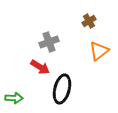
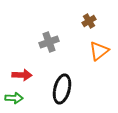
red arrow: moved 18 px left, 8 px down; rotated 30 degrees counterclockwise
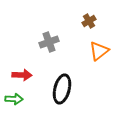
green arrow: moved 1 px down
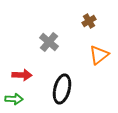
gray cross: rotated 30 degrees counterclockwise
orange triangle: moved 4 px down
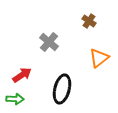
brown cross: rotated 24 degrees counterclockwise
orange triangle: moved 3 px down
red arrow: rotated 36 degrees counterclockwise
green arrow: moved 1 px right
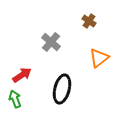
gray cross: moved 2 px right
green arrow: rotated 114 degrees counterclockwise
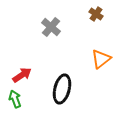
brown cross: moved 7 px right, 7 px up
gray cross: moved 15 px up
orange triangle: moved 2 px right, 1 px down
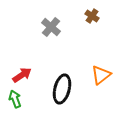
brown cross: moved 4 px left, 2 px down
orange triangle: moved 16 px down
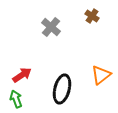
green arrow: moved 1 px right
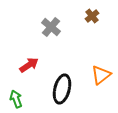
brown cross: rotated 16 degrees clockwise
red arrow: moved 7 px right, 10 px up
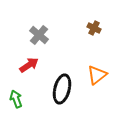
brown cross: moved 2 px right, 12 px down; rotated 24 degrees counterclockwise
gray cross: moved 12 px left, 8 px down
orange triangle: moved 4 px left
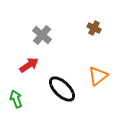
gray cross: moved 3 px right
orange triangle: moved 1 px right, 1 px down
black ellipse: rotated 60 degrees counterclockwise
